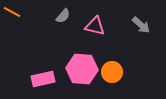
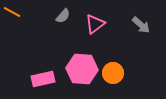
pink triangle: moved 2 px up; rotated 50 degrees counterclockwise
orange circle: moved 1 px right, 1 px down
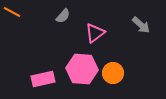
pink triangle: moved 9 px down
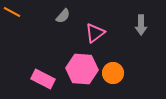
gray arrow: rotated 48 degrees clockwise
pink rectangle: rotated 40 degrees clockwise
